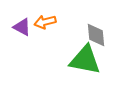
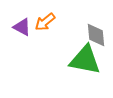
orange arrow: rotated 25 degrees counterclockwise
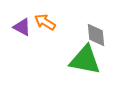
orange arrow: rotated 70 degrees clockwise
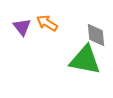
orange arrow: moved 2 px right, 1 px down
purple triangle: rotated 24 degrees clockwise
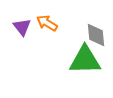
green triangle: rotated 12 degrees counterclockwise
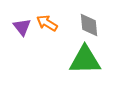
gray diamond: moved 7 px left, 10 px up
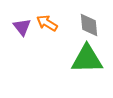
green triangle: moved 2 px right, 1 px up
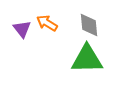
purple triangle: moved 2 px down
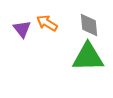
green triangle: moved 1 px right, 2 px up
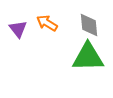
purple triangle: moved 4 px left
